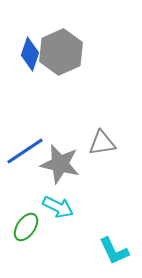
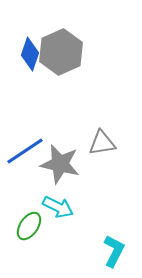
green ellipse: moved 3 px right, 1 px up
cyan L-shape: rotated 128 degrees counterclockwise
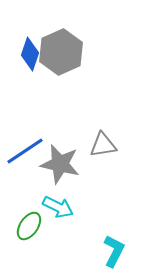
gray triangle: moved 1 px right, 2 px down
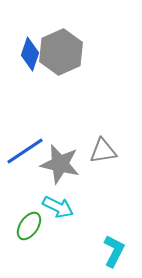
gray triangle: moved 6 px down
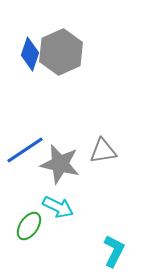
blue line: moved 1 px up
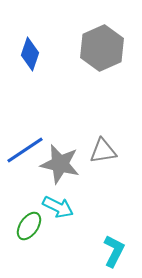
gray hexagon: moved 41 px right, 4 px up
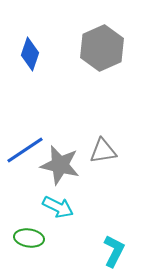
gray star: moved 1 px down
green ellipse: moved 12 px down; rotated 64 degrees clockwise
